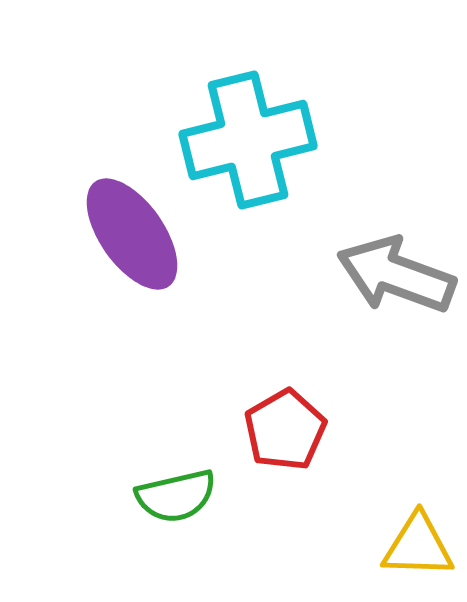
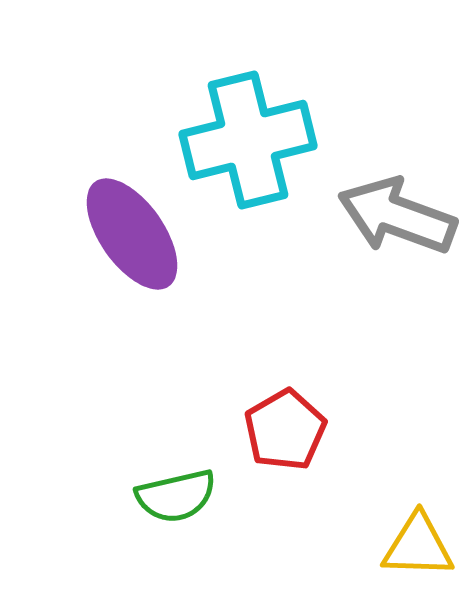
gray arrow: moved 1 px right, 59 px up
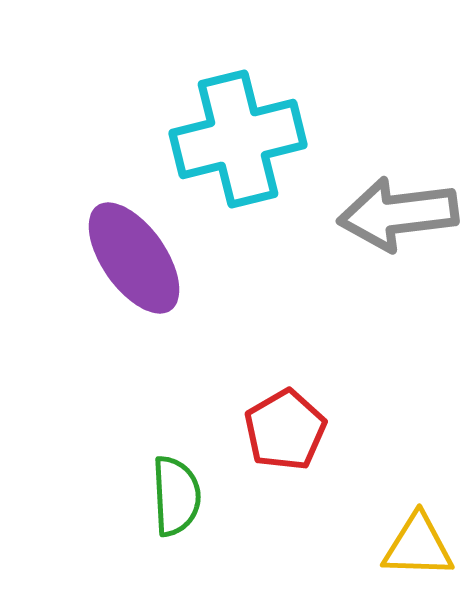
cyan cross: moved 10 px left, 1 px up
gray arrow: moved 1 px right, 2 px up; rotated 27 degrees counterclockwise
purple ellipse: moved 2 px right, 24 px down
green semicircle: rotated 80 degrees counterclockwise
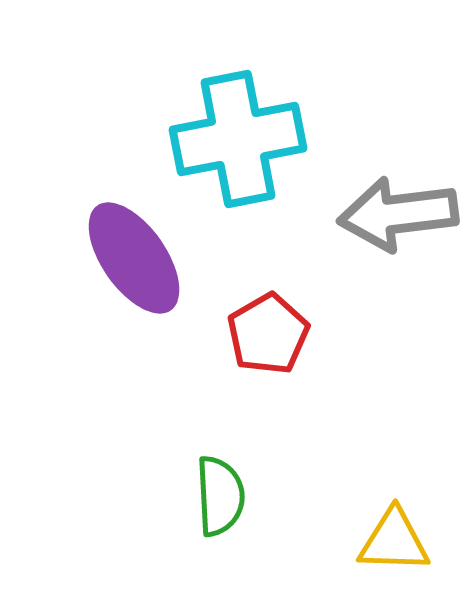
cyan cross: rotated 3 degrees clockwise
red pentagon: moved 17 px left, 96 px up
green semicircle: moved 44 px right
yellow triangle: moved 24 px left, 5 px up
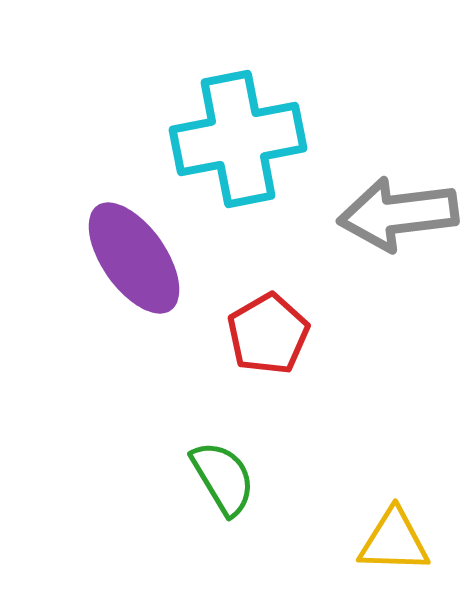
green semicircle: moved 3 px right, 18 px up; rotated 28 degrees counterclockwise
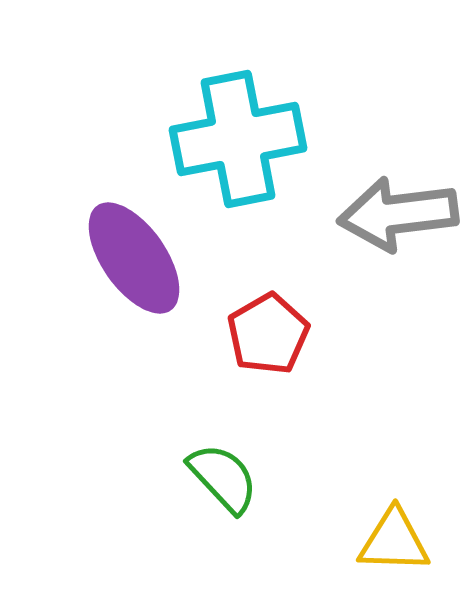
green semicircle: rotated 12 degrees counterclockwise
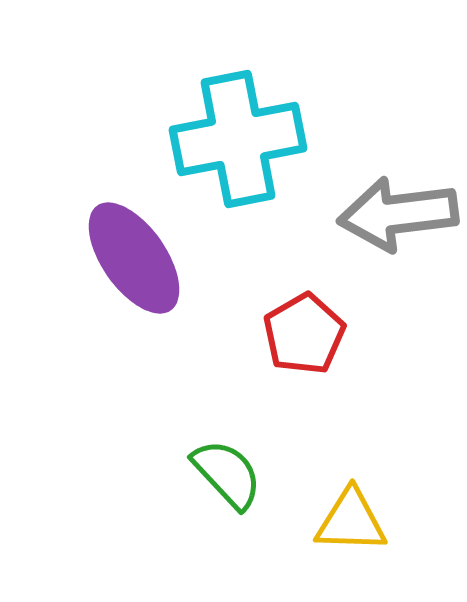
red pentagon: moved 36 px right
green semicircle: moved 4 px right, 4 px up
yellow triangle: moved 43 px left, 20 px up
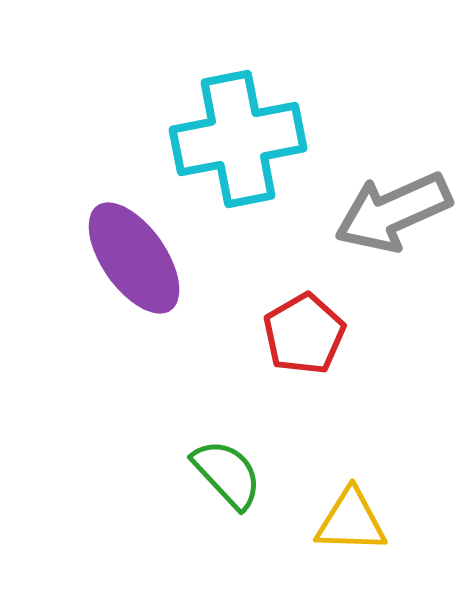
gray arrow: moved 5 px left, 2 px up; rotated 17 degrees counterclockwise
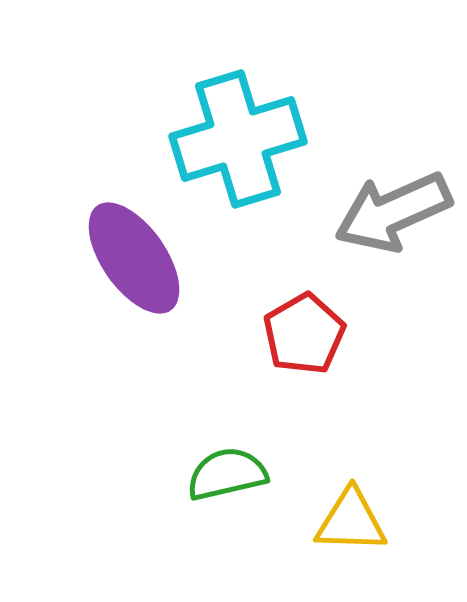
cyan cross: rotated 6 degrees counterclockwise
green semicircle: rotated 60 degrees counterclockwise
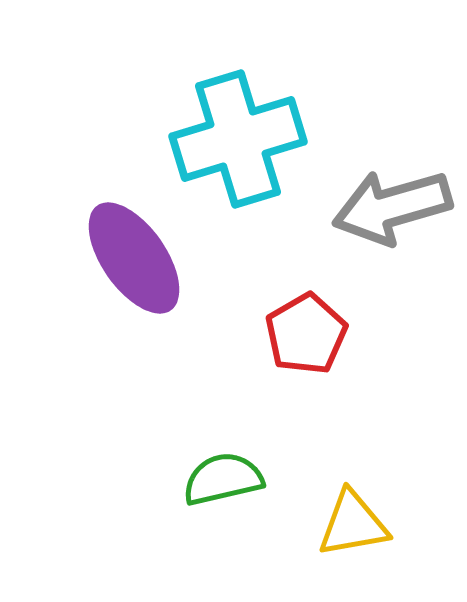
gray arrow: moved 1 px left, 5 px up; rotated 8 degrees clockwise
red pentagon: moved 2 px right
green semicircle: moved 4 px left, 5 px down
yellow triangle: moved 2 px right, 3 px down; rotated 12 degrees counterclockwise
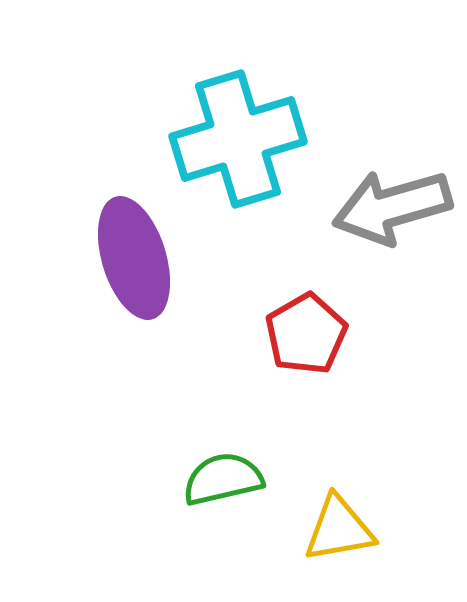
purple ellipse: rotated 18 degrees clockwise
yellow triangle: moved 14 px left, 5 px down
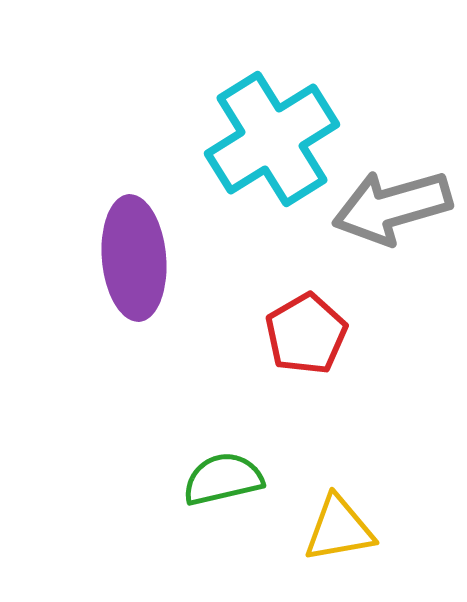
cyan cross: moved 34 px right; rotated 15 degrees counterclockwise
purple ellipse: rotated 12 degrees clockwise
